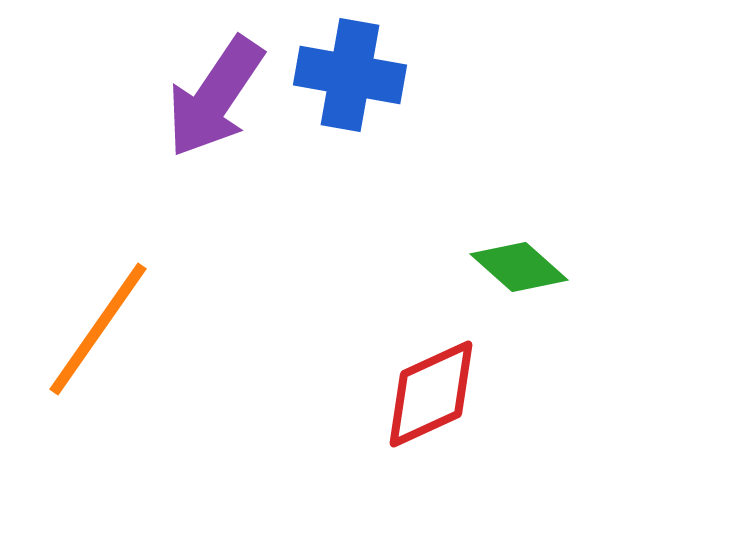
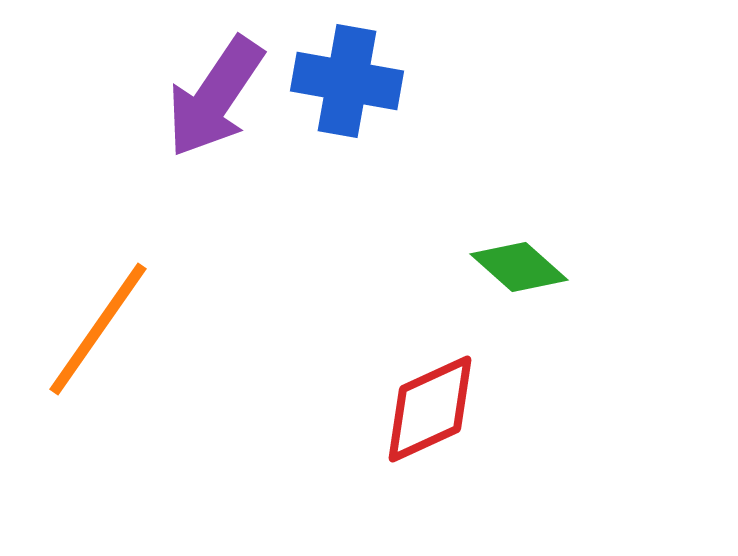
blue cross: moved 3 px left, 6 px down
red diamond: moved 1 px left, 15 px down
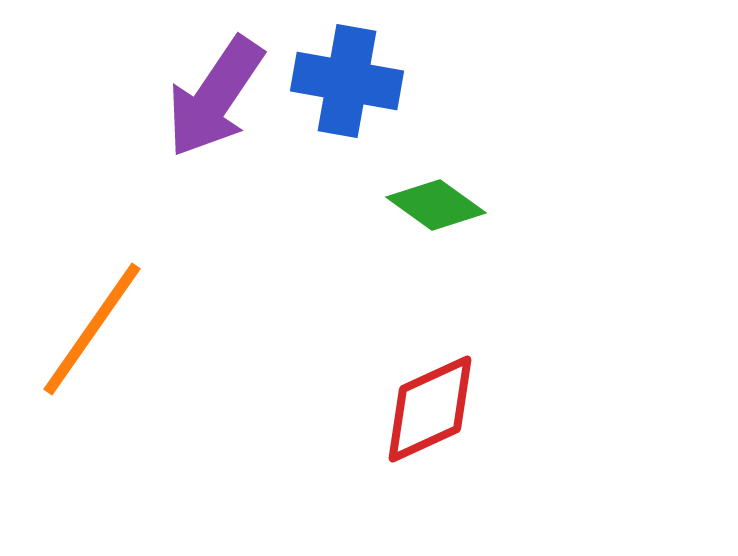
green diamond: moved 83 px left, 62 px up; rotated 6 degrees counterclockwise
orange line: moved 6 px left
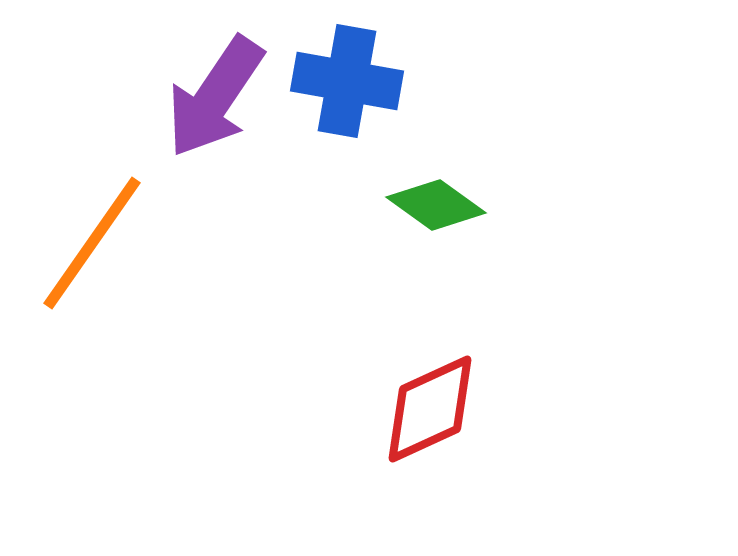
orange line: moved 86 px up
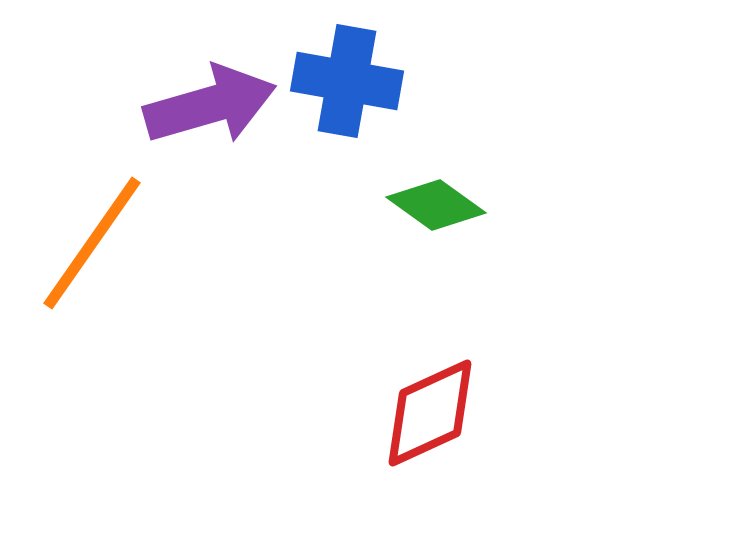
purple arrow: moved 5 px left, 8 px down; rotated 140 degrees counterclockwise
red diamond: moved 4 px down
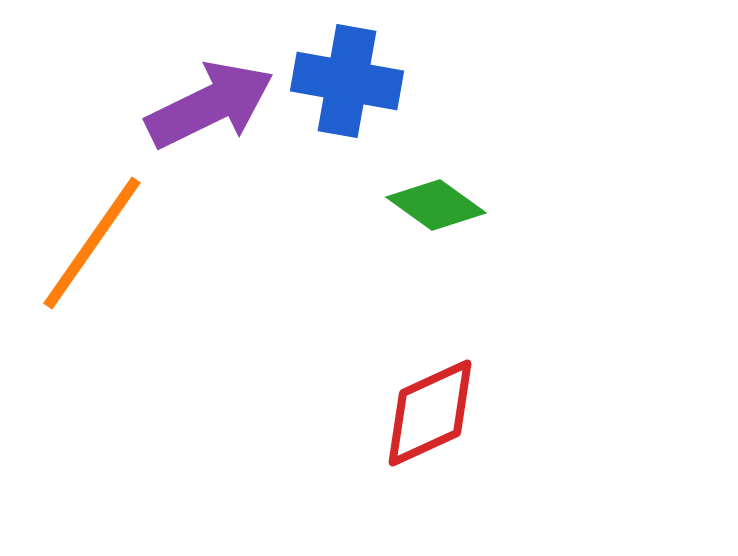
purple arrow: rotated 10 degrees counterclockwise
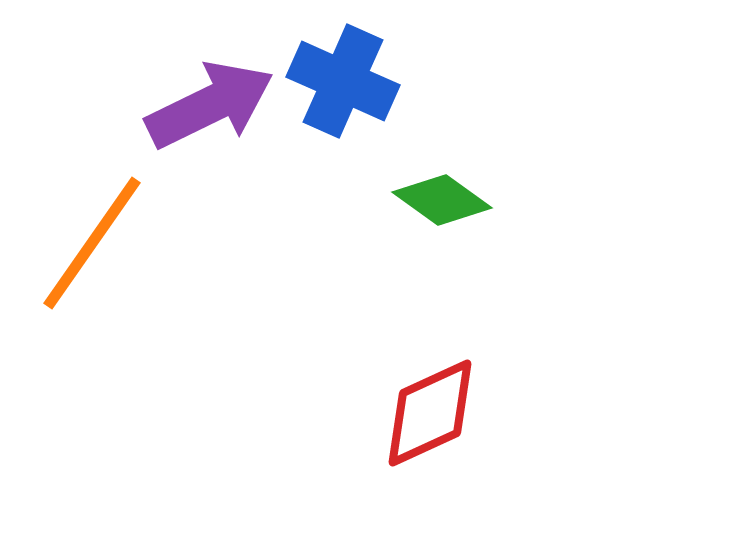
blue cross: moved 4 px left; rotated 14 degrees clockwise
green diamond: moved 6 px right, 5 px up
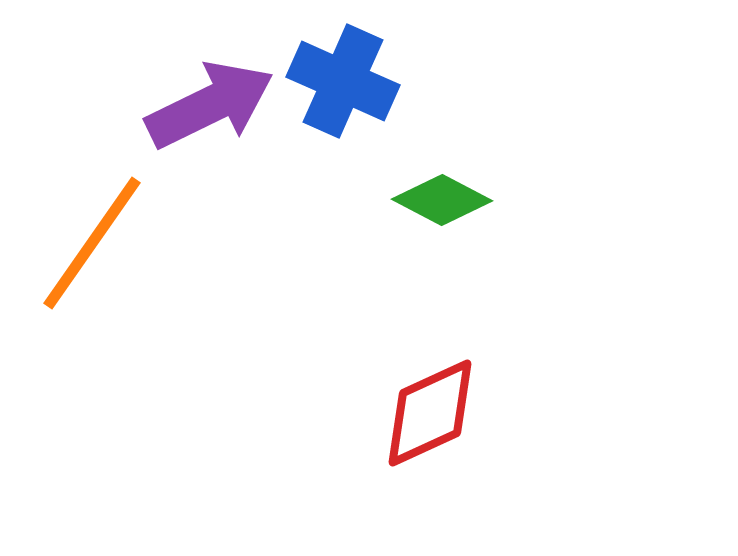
green diamond: rotated 8 degrees counterclockwise
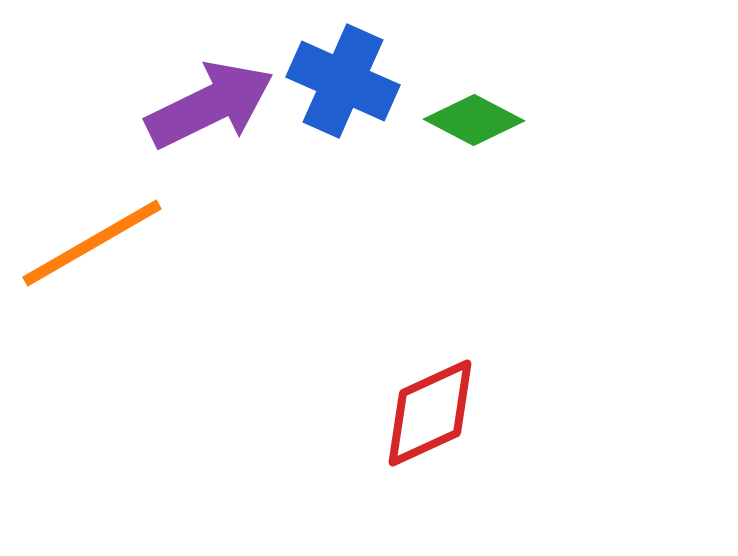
green diamond: moved 32 px right, 80 px up
orange line: rotated 25 degrees clockwise
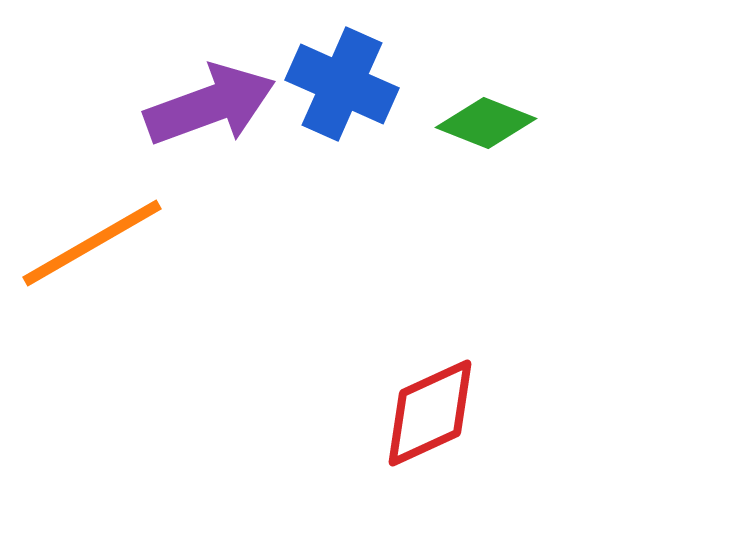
blue cross: moved 1 px left, 3 px down
purple arrow: rotated 6 degrees clockwise
green diamond: moved 12 px right, 3 px down; rotated 6 degrees counterclockwise
